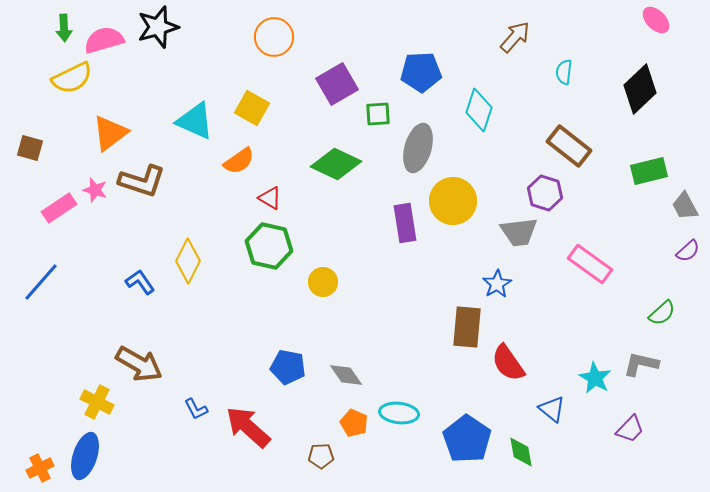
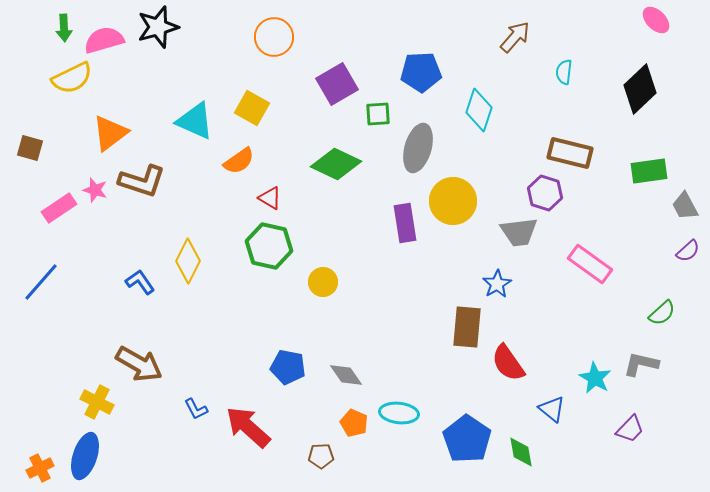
brown rectangle at (569, 146): moved 1 px right, 7 px down; rotated 24 degrees counterclockwise
green rectangle at (649, 171): rotated 6 degrees clockwise
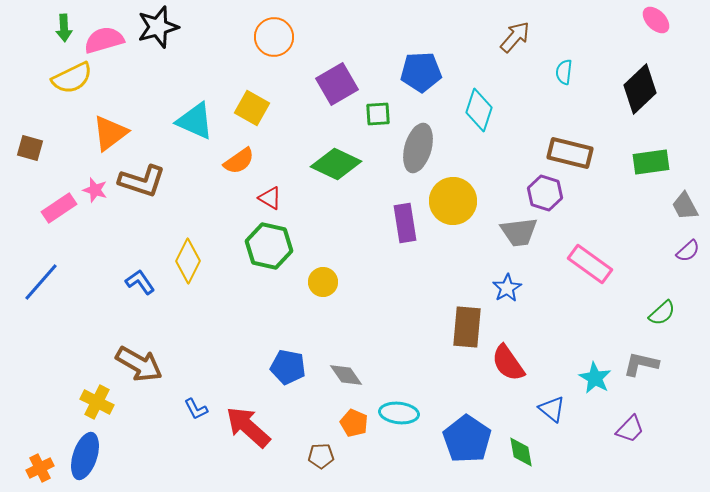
green rectangle at (649, 171): moved 2 px right, 9 px up
blue star at (497, 284): moved 10 px right, 4 px down
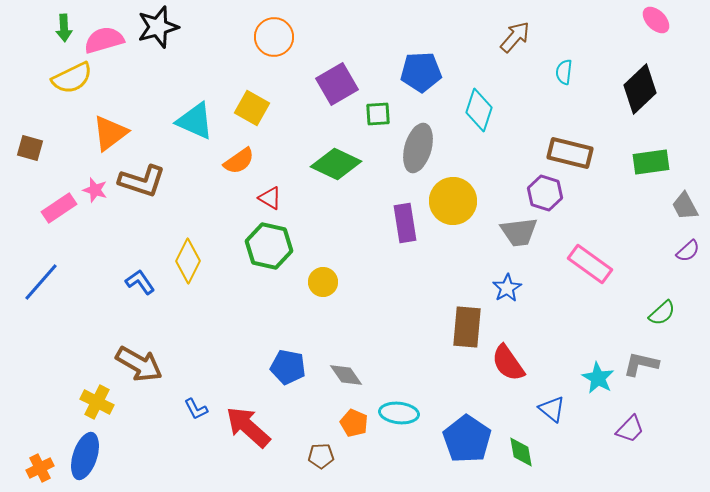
cyan star at (595, 378): moved 3 px right
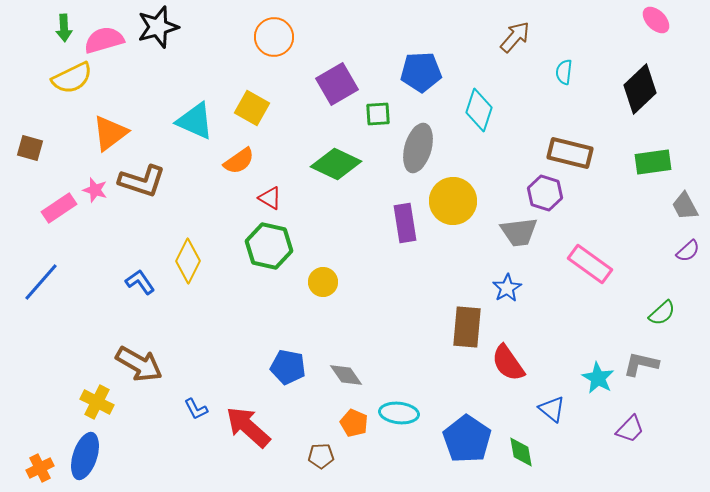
green rectangle at (651, 162): moved 2 px right
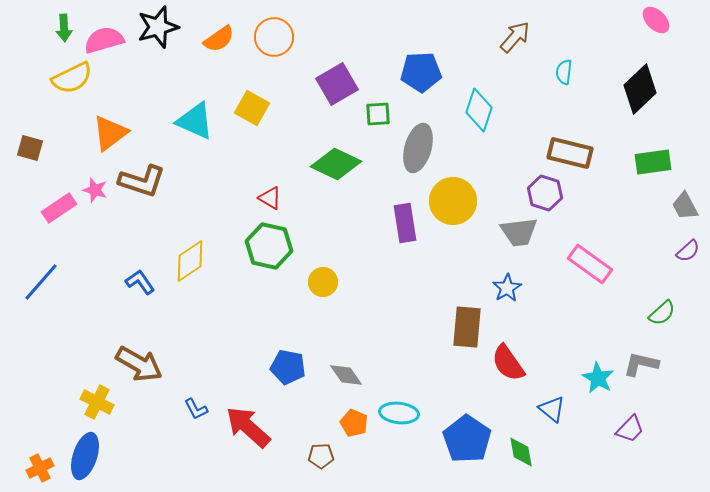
orange semicircle at (239, 161): moved 20 px left, 122 px up
yellow diamond at (188, 261): moved 2 px right; rotated 30 degrees clockwise
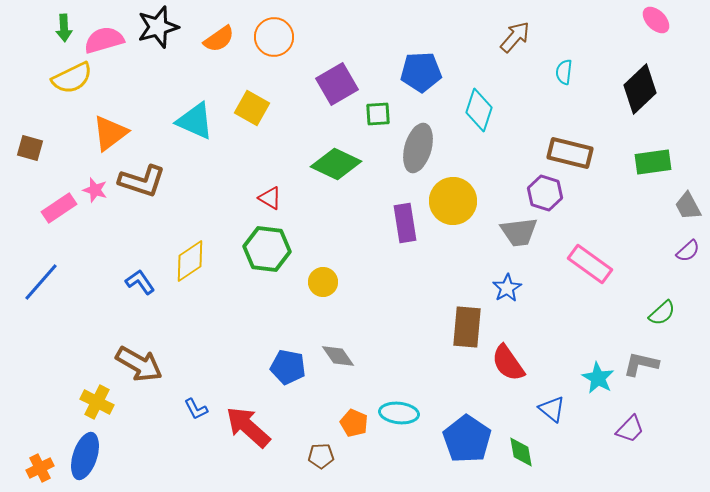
gray trapezoid at (685, 206): moved 3 px right
green hexagon at (269, 246): moved 2 px left, 3 px down; rotated 6 degrees counterclockwise
gray diamond at (346, 375): moved 8 px left, 19 px up
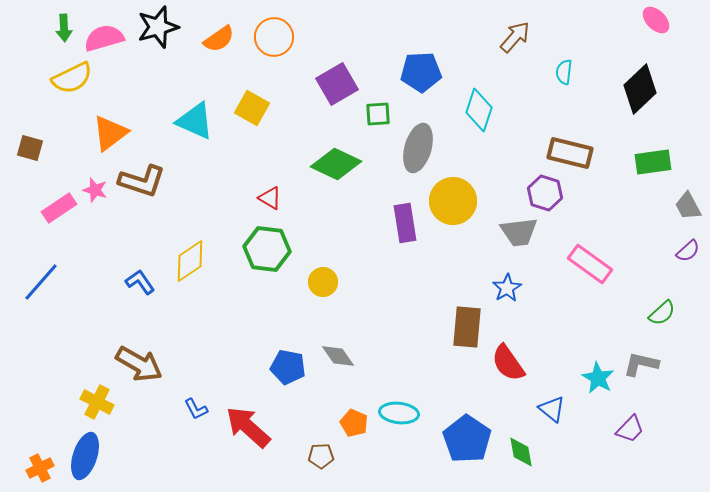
pink semicircle at (104, 40): moved 2 px up
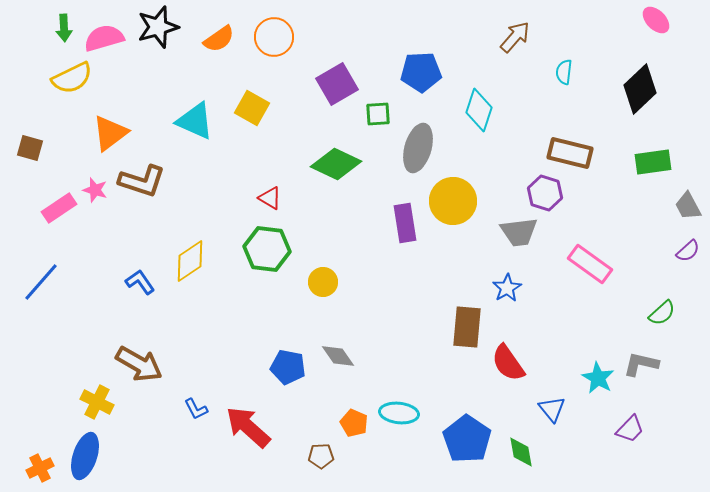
blue triangle at (552, 409): rotated 12 degrees clockwise
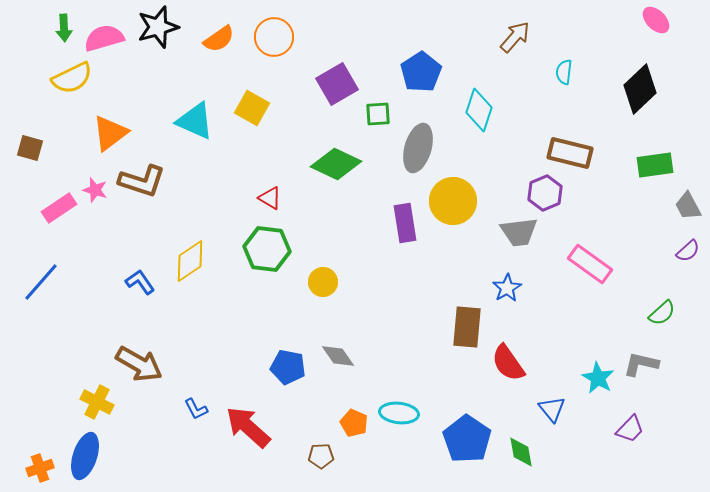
blue pentagon at (421, 72): rotated 30 degrees counterclockwise
green rectangle at (653, 162): moved 2 px right, 3 px down
purple hexagon at (545, 193): rotated 20 degrees clockwise
orange cross at (40, 468): rotated 8 degrees clockwise
